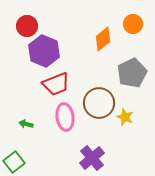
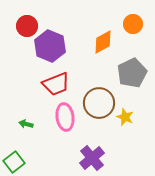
orange diamond: moved 3 px down; rotated 10 degrees clockwise
purple hexagon: moved 6 px right, 5 px up
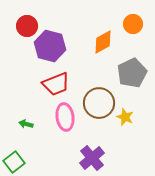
purple hexagon: rotated 8 degrees counterclockwise
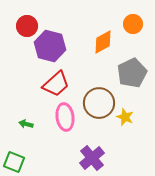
red trapezoid: rotated 20 degrees counterclockwise
green square: rotated 30 degrees counterclockwise
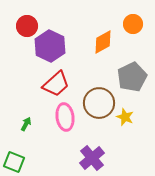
purple hexagon: rotated 12 degrees clockwise
gray pentagon: moved 4 px down
green arrow: rotated 104 degrees clockwise
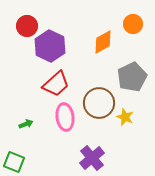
green arrow: rotated 40 degrees clockwise
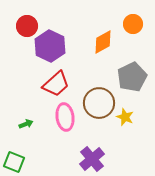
purple cross: moved 1 px down
